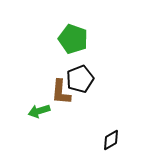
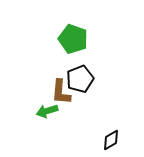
green arrow: moved 8 px right
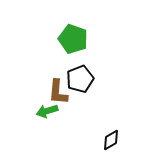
brown L-shape: moved 3 px left
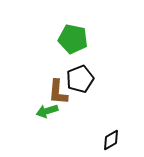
green pentagon: rotated 8 degrees counterclockwise
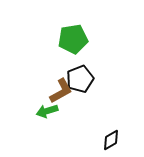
green pentagon: rotated 20 degrees counterclockwise
brown L-shape: moved 3 px right, 1 px up; rotated 124 degrees counterclockwise
